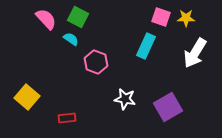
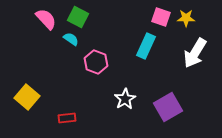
white star: rotated 30 degrees clockwise
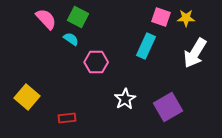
pink hexagon: rotated 20 degrees counterclockwise
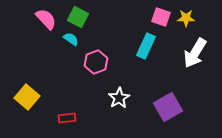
pink hexagon: rotated 20 degrees counterclockwise
white star: moved 6 px left, 1 px up
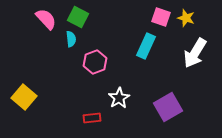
yellow star: rotated 18 degrees clockwise
cyan semicircle: rotated 49 degrees clockwise
pink hexagon: moved 1 px left
yellow square: moved 3 px left
red rectangle: moved 25 px right
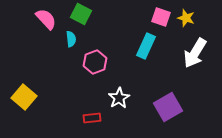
green square: moved 3 px right, 3 px up
